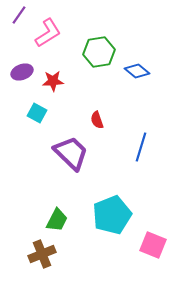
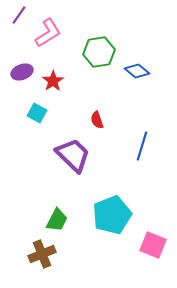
red star: rotated 30 degrees counterclockwise
blue line: moved 1 px right, 1 px up
purple trapezoid: moved 2 px right, 2 px down
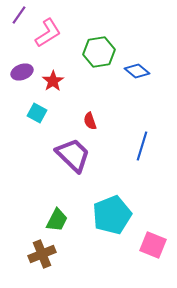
red semicircle: moved 7 px left, 1 px down
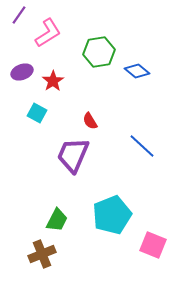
red semicircle: rotated 12 degrees counterclockwise
blue line: rotated 64 degrees counterclockwise
purple trapezoid: rotated 111 degrees counterclockwise
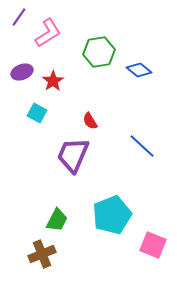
purple line: moved 2 px down
blue diamond: moved 2 px right, 1 px up
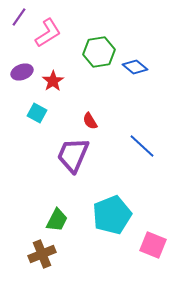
blue diamond: moved 4 px left, 3 px up
